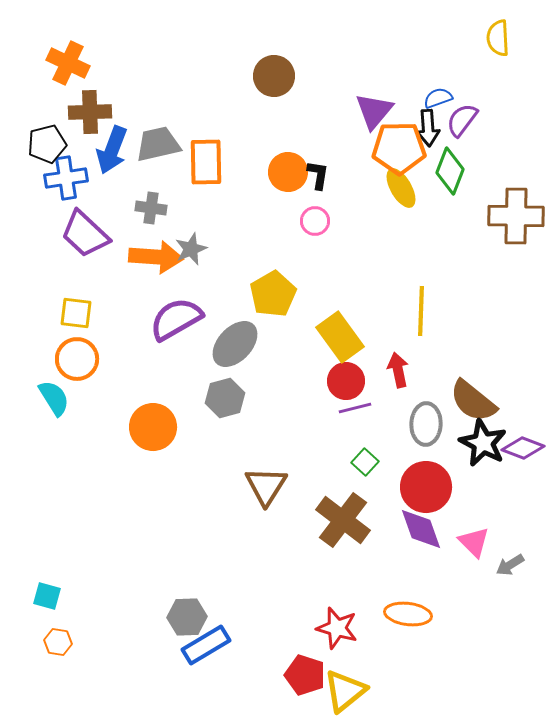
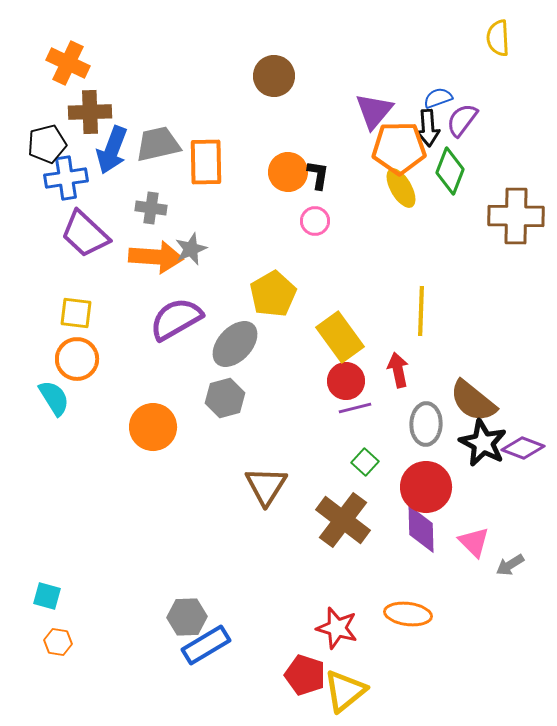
purple diamond at (421, 529): rotated 18 degrees clockwise
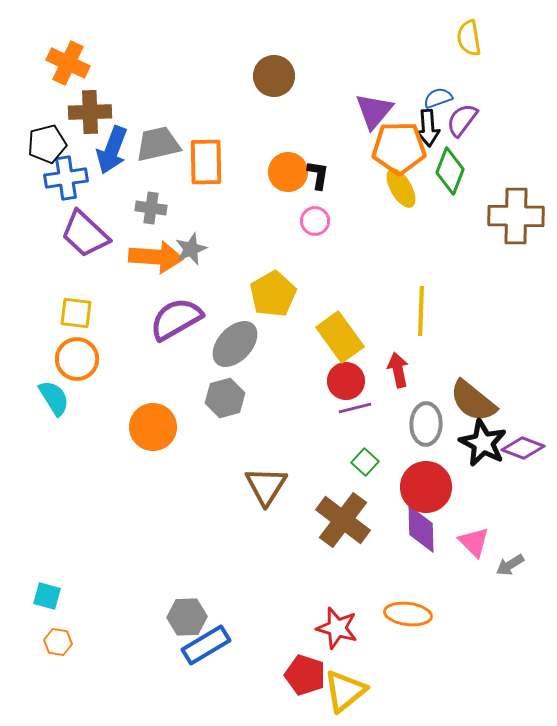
yellow semicircle at (498, 38): moved 29 px left; rotated 6 degrees counterclockwise
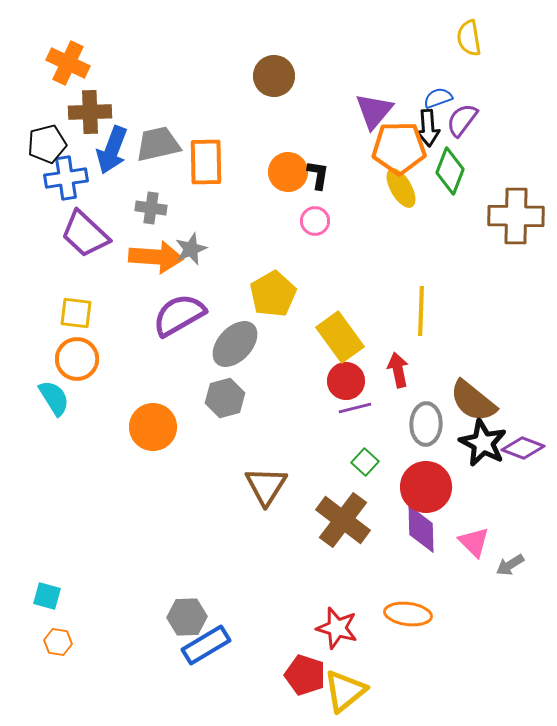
purple semicircle at (176, 319): moved 3 px right, 4 px up
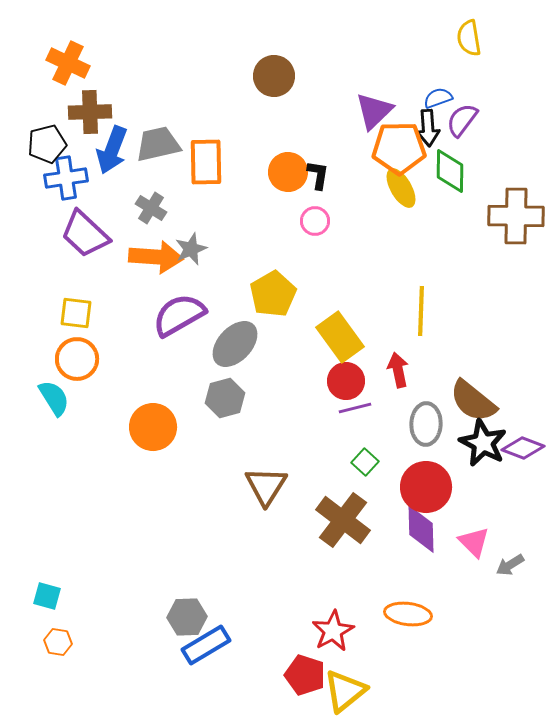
purple triangle at (374, 111): rotated 6 degrees clockwise
green diamond at (450, 171): rotated 21 degrees counterclockwise
gray cross at (151, 208): rotated 24 degrees clockwise
red star at (337, 628): moved 4 px left, 3 px down; rotated 27 degrees clockwise
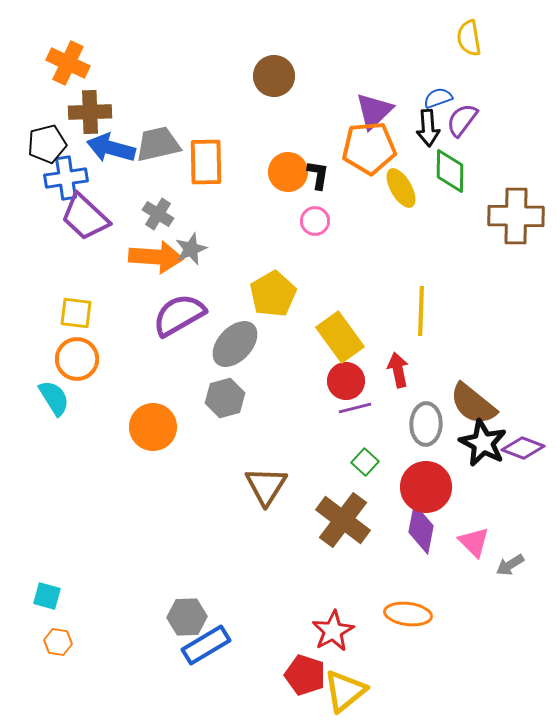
orange pentagon at (399, 148): moved 30 px left; rotated 4 degrees counterclockwise
blue arrow at (112, 150): moved 1 px left, 2 px up; rotated 84 degrees clockwise
gray cross at (151, 208): moved 7 px right, 6 px down
purple trapezoid at (85, 234): moved 17 px up
brown semicircle at (473, 401): moved 3 px down
purple diamond at (421, 529): rotated 12 degrees clockwise
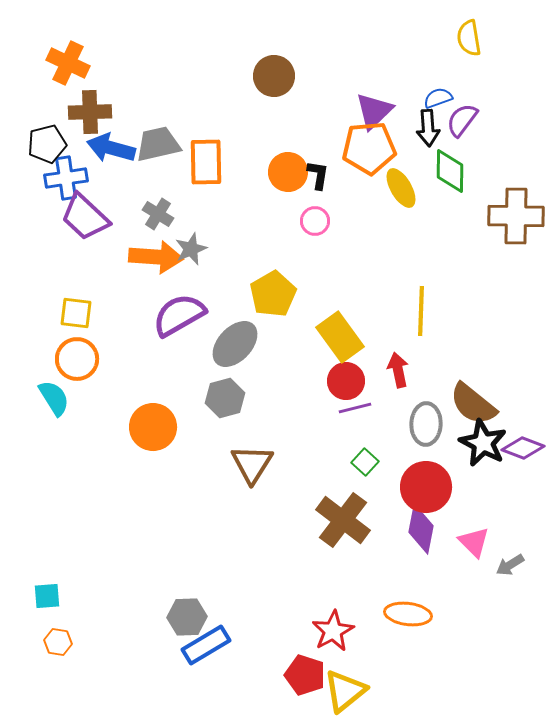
brown triangle at (266, 486): moved 14 px left, 22 px up
cyan square at (47, 596): rotated 20 degrees counterclockwise
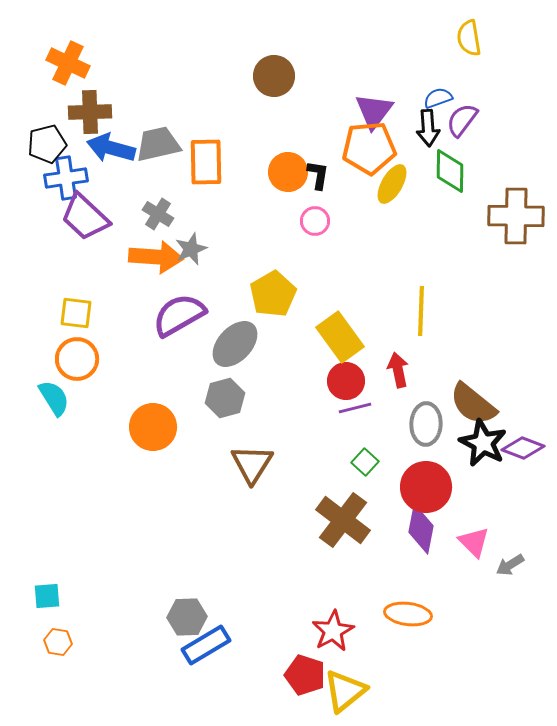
purple triangle at (374, 111): rotated 9 degrees counterclockwise
yellow ellipse at (401, 188): moved 9 px left, 4 px up; rotated 60 degrees clockwise
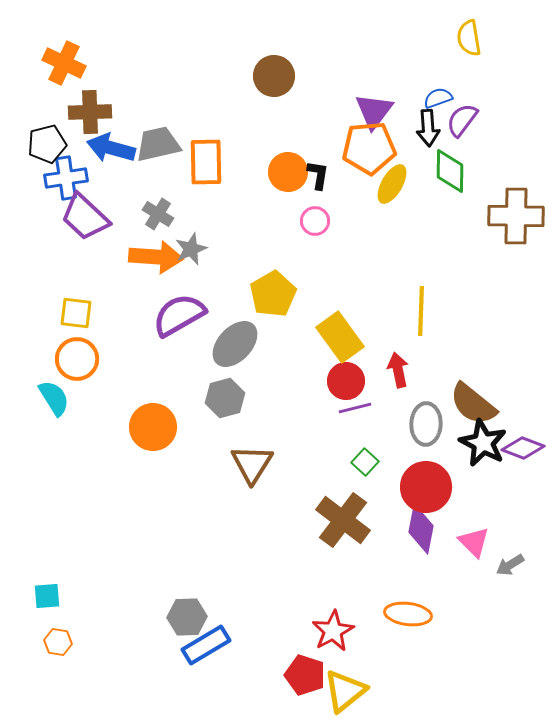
orange cross at (68, 63): moved 4 px left
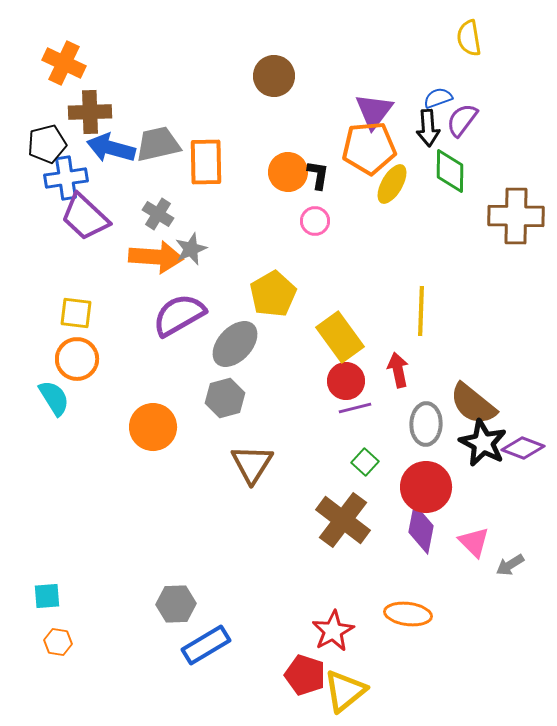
gray hexagon at (187, 617): moved 11 px left, 13 px up
